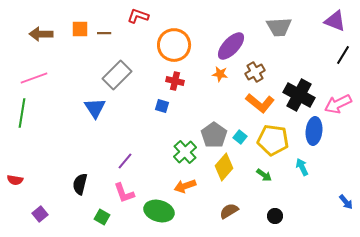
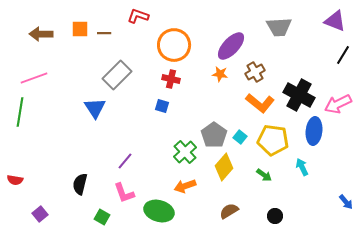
red cross: moved 4 px left, 2 px up
green line: moved 2 px left, 1 px up
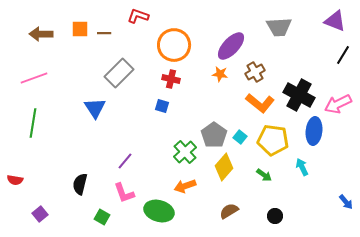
gray rectangle: moved 2 px right, 2 px up
green line: moved 13 px right, 11 px down
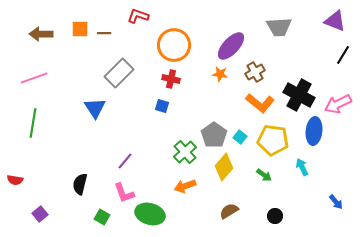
blue arrow: moved 10 px left
green ellipse: moved 9 px left, 3 px down
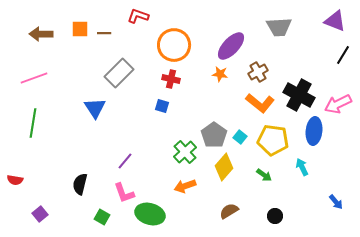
brown cross: moved 3 px right
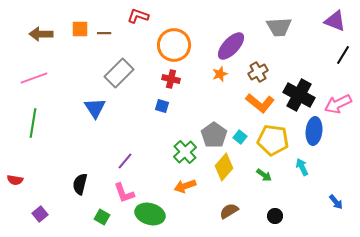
orange star: rotated 28 degrees counterclockwise
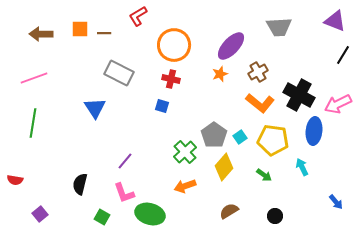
red L-shape: rotated 50 degrees counterclockwise
gray rectangle: rotated 72 degrees clockwise
cyan square: rotated 16 degrees clockwise
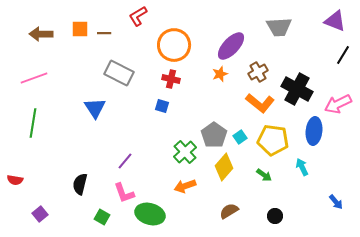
black cross: moved 2 px left, 6 px up
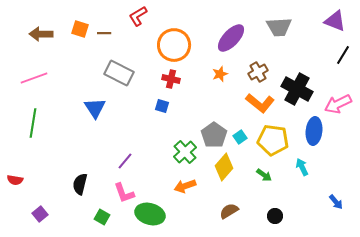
orange square: rotated 18 degrees clockwise
purple ellipse: moved 8 px up
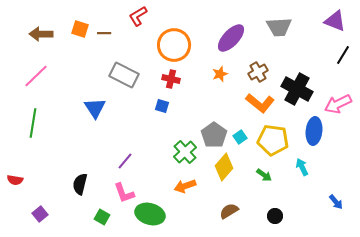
gray rectangle: moved 5 px right, 2 px down
pink line: moved 2 px right, 2 px up; rotated 24 degrees counterclockwise
